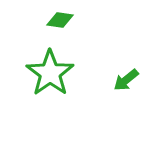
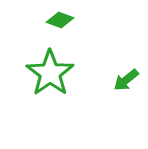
green diamond: rotated 12 degrees clockwise
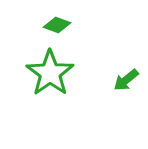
green diamond: moved 3 px left, 5 px down
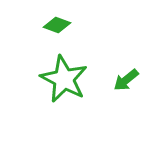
green star: moved 14 px right, 6 px down; rotated 9 degrees counterclockwise
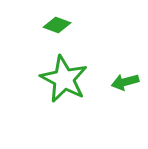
green arrow: moved 1 px left, 2 px down; rotated 24 degrees clockwise
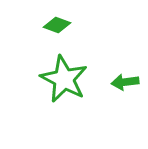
green arrow: rotated 8 degrees clockwise
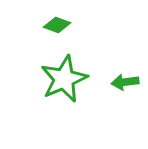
green star: rotated 21 degrees clockwise
